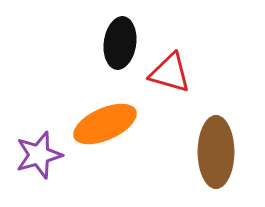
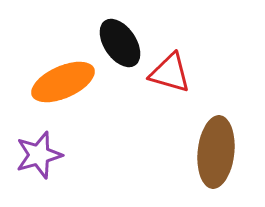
black ellipse: rotated 42 degrees counterclockwise
orange ellipse: moved 42 px left, 42 px up
brown ellipse: rotated 6 degrees clockwise
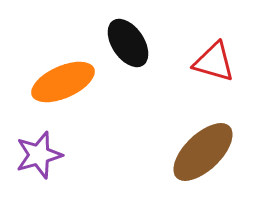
black ellipse: moved 8 px right
red triangle: moved 44 px right, 11 px up
brown ellipse: moved 13 px left; rotated 40 degrees clockwise
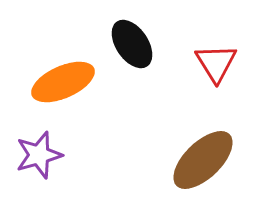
black ellipse: moved 4 px right, 1 px down
red triangle: moved 2 px right, 1 px down; rotated 42 degrees clockwise
brown ellipse: moved 8 px down
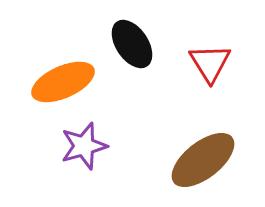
red triangle: moved 6 px left
purple star: moved 45 px right, 9 px up
brown ellipse: rotated 6 degrees clockwise
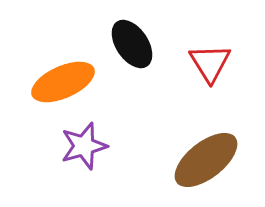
brown ellipse: moved 3 px right
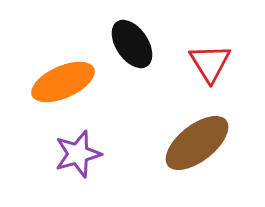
purple star: moved 6 px left, 8 px down
brown ellipse: moved 9 px left, 17 px up
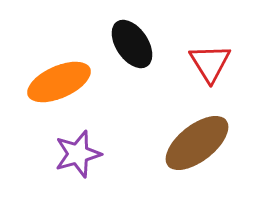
orange ellipse: moved 4 px left
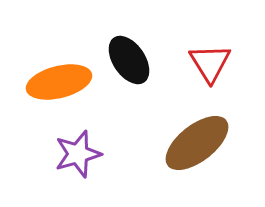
black ellipse: moved 3 px left, 16 px down
orange ellipse: rotated 10 degrees clockwise
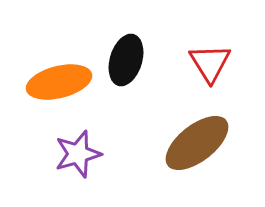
black ellipse: moved 3 px left; rotated 51 degrees clockwise
